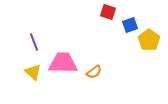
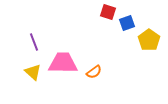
blue square: moved 3 px left, 2 px up
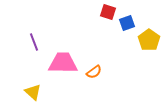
yellow triangle: moved 20 px down
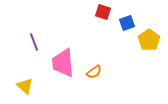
red square: moved 5 px left
pink trapezoid: rotated 96 degrees counterclockwise
yellow triangle: moved 8 px left, 6 px up
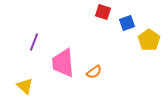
purple line: rotated 42 degrees clockwise
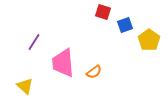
blue square: moved 2 px left, 2 px down
purple line: rotated 12 degrees clockwise
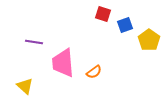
red square: moved 2 px down
purple line: rotated 66 degrees clockwise
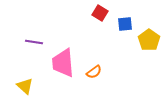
red square: moved 3 px left, 1 px up; rotated 14 degrees clockwise
blue square: moved 1 px up; rotated 14 degrees clockwise
